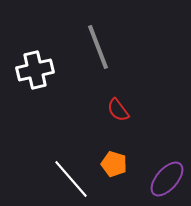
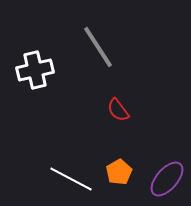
gray line: rotated 12 degrees counterclockwise
orange pentagon: moved 5 px right, 8 px down; rotated 25 degrees clockwise
white line: rotated 21 degrees counterclockwise
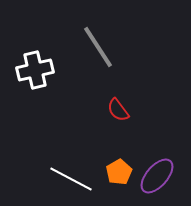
purple ellipse: moved 10 px left, 3 px up
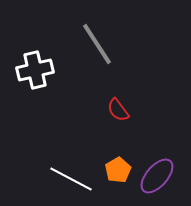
gray line: moved 1 px left, 3 px up
orange pentagon: moved 1 px left, 2 px up
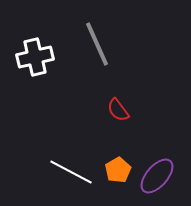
gray line: rotated 9 degrees clockwise
white cross: moved 13 px up
white line: moved 7 px up
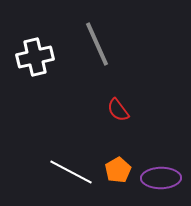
purple ellipse: moved 4 px right, 2 px down; rotated 48 degrees clockwise
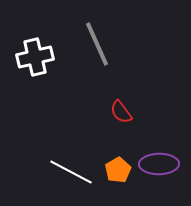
red semicircle: moved 3 px right, 2 px down
purple ellipse: moved 2 px left, 14 px up
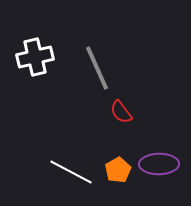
gray line: moved 24 px down
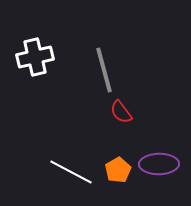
gray line: moved 7 px right, 2 px down; rotated 9 degrees clockwise
